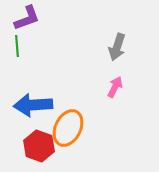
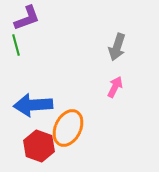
green line: moved 1 px left, 1 px up; rotated 10 degrees counterclockwise
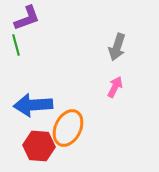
red hexagon: rotated 16 degrees counterclockwise
